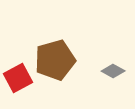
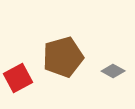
brown pentagon: moved 8 px right, 3 px up
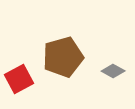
red square: moved 1 px right, 1 px down
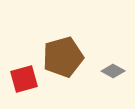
red square: moved 5 px right; rotated 12 degrees clockwise
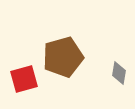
gray diamond: moved 6 px right, 2 px down; rotated 70 degrees clockwise
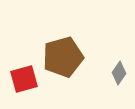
gray diamond: rotated 25 degrees clockwise
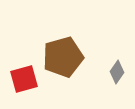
gray diamond: moved 2 px left, 1 px up
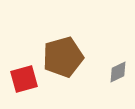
gray diamond: moved 1 px right; rotated 30 degrees clockwise
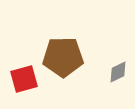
brown pentagon: rotated 15 degrees clockwise
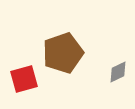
brown pentagon: moved 4 px up; rotated 18 degrees counterclockwise
